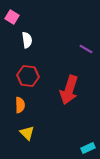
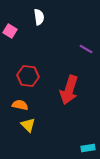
pink square: moved 2 px left, 14 px down
white semicircle: moved 12 px right, 23 px up
orange semicircle: rotated 77 degrees counterclockwise
yellow triangle: moved 1 px right, 8 px up
cyan rectangle: rotated 16 degrees clockwise
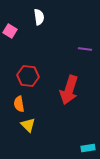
purple line: moved 1 px left; rotated 24 degrees counterclockwise
orange semicircle: moved 1 px left, 1 px up; rotated 112 degrees counterclockwise
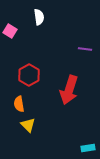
red hexagon: moved 1 px right, 1 px up; rotated 25 degrees clockwise
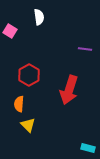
orange semicircle: rotated 14 degrees clockwise
cyan rectangle: rotated 24 degrees clockwise
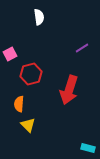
pink square: moved 23 px down; rotated 32 degrees clockwise
purple line: moved 3 px left, 1 px up; rotated 40 degrees counterclockwise
red hexagon: moved 2 px right, 1 px up; rotated 15 degrees clockwise
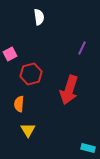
purple line: rotated 32 degrees counterclockwise
yellow triangle: moved 5 px down; rotated 14 degrees clockwise
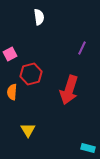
orange semicircle: moved 7 px left, 12 px up
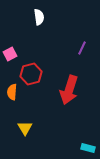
yellow triangle: moved 3 px left, 2 px up
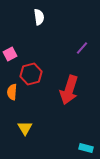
purple line: rotated 16 degrees clockwise
cyan rectangle: moved 2 px left
